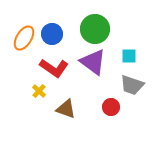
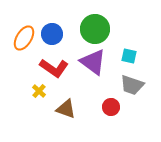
cyan square: rotated 14 degrees clockwise
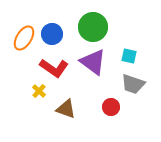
green circle: moved 2 px left, 2 px up
gray trapezoid: moved 1 px right, 1 px up
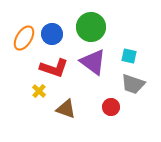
green circle: moved 2 px left
red L-shape: rotated 16 degrees counterclockwise
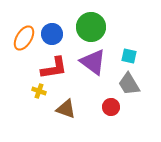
red L-shape: rotated 28 degrees counterclockwise
gray trapezoid: moved 4 px left; rotated 40 degrees clockwise
yellow cross: rotated 24 degrees counterclockwise
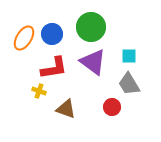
cyan square: rotated 14 degrees counterclockwise
red circle: moved 1 px right
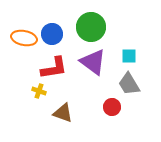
orange ellipse: rotated 70 degrees clockwise
brown triangle: moved 3 px left, 4 px down
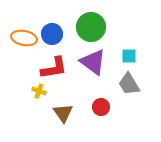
red circle: moved 11 px left
brown triangle: rotated 35 degrees clockwise
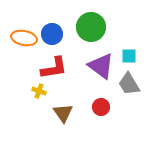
purple triangle: moved 8 px right, 4 px down
